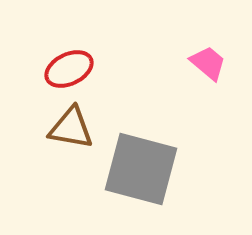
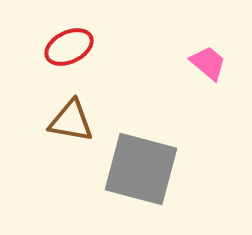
red ellipse: moved 22 px up
brown triangle: moved 7 px up
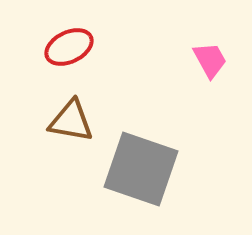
pink trapezoid: moved 2 px right, 3 px up; rotated 21 degrees clockwise
gray square: rotated 4 degrees clockwise
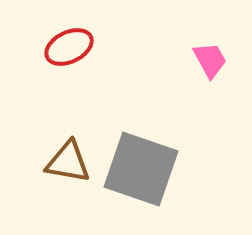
brown triangle: moved 3 px left, 41 px down
